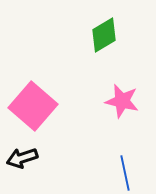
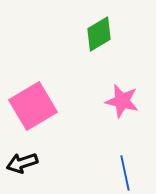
green diamond: moved 5 px left, 1 px up
pink square: rotated 18 degrees clockwise
black arrow: moved 5 px down
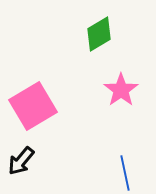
pink star: moved 1 px left, 11 px up; rotated 24 degrees clockwise
black arrow: moved 1 px left, 2 px up; rotated 32 degrees counterclockwise
